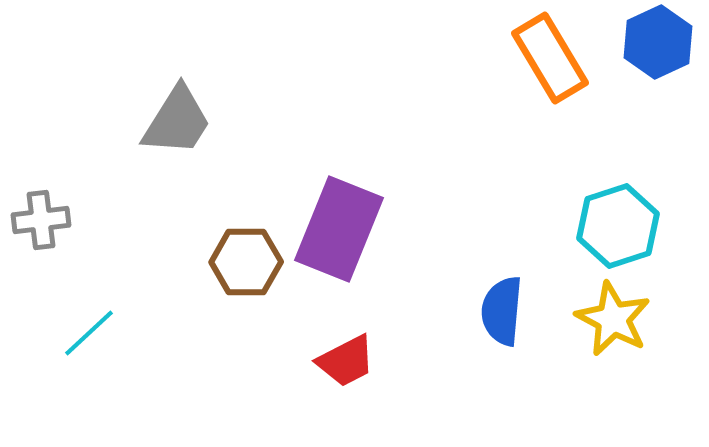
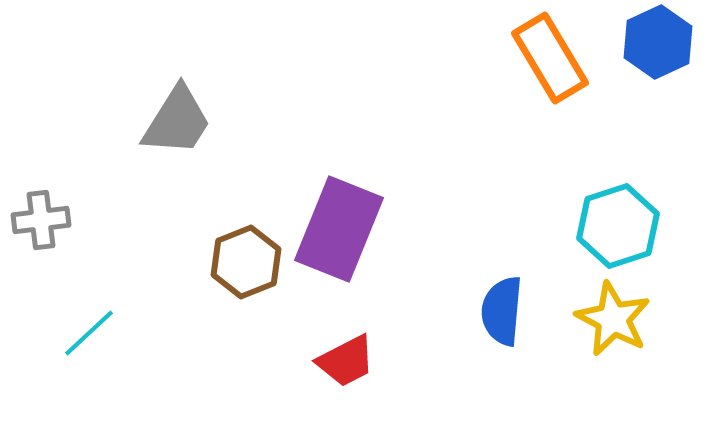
brown hexagon: rotated 22 degrees counterclockwise
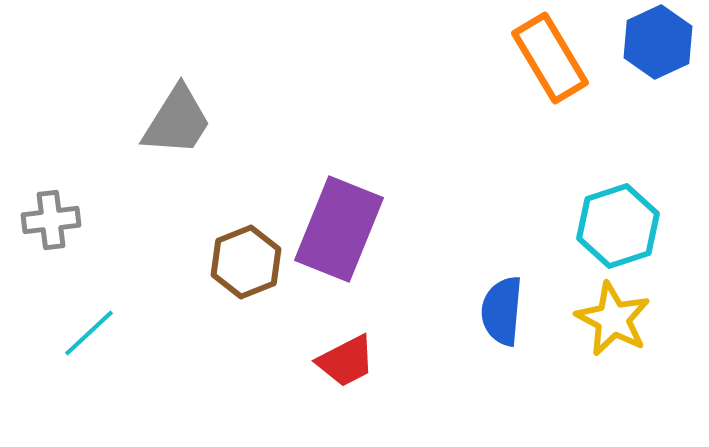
gray cross: moved 10 px right
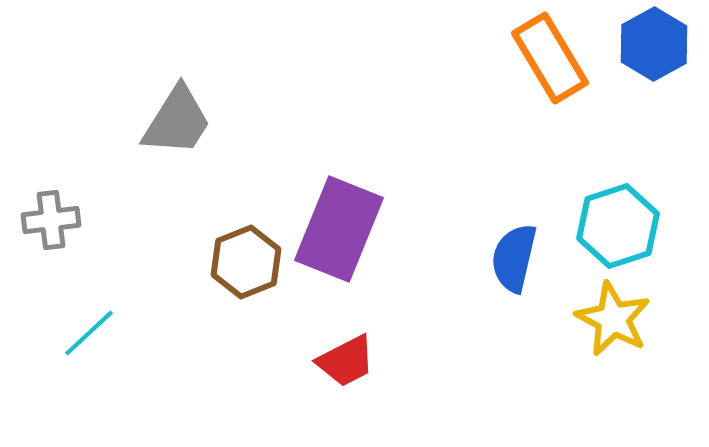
blue hexagon: moved 4 px left, 2 px down; rotated 4 degrees counterclockwise
blue semicircle: moved 12 px right, 53 px up; rotated 8 degrees clockwise
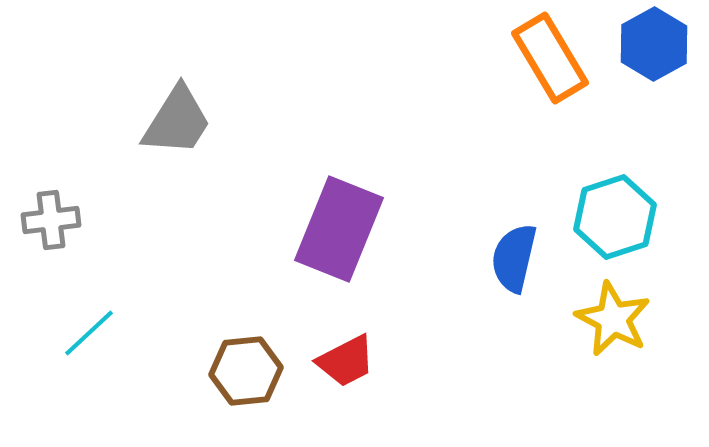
cyan hexagon: moved 3 px left, 9 px up
brown hexagon: moved 109 px down; rotated 16 degrees clockwise
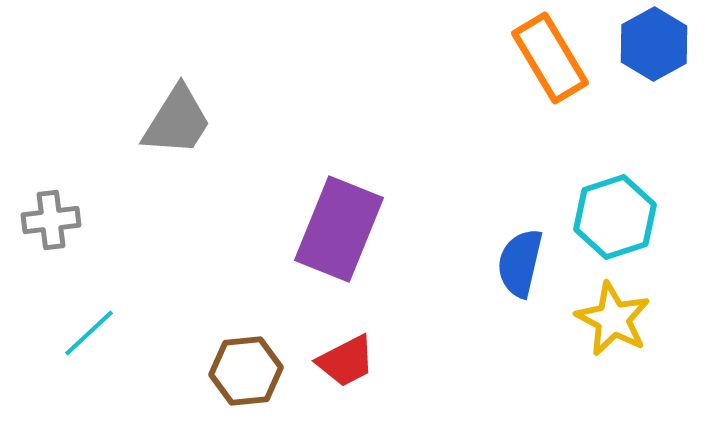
blue semicircle: moved 6 px right, 5 px down
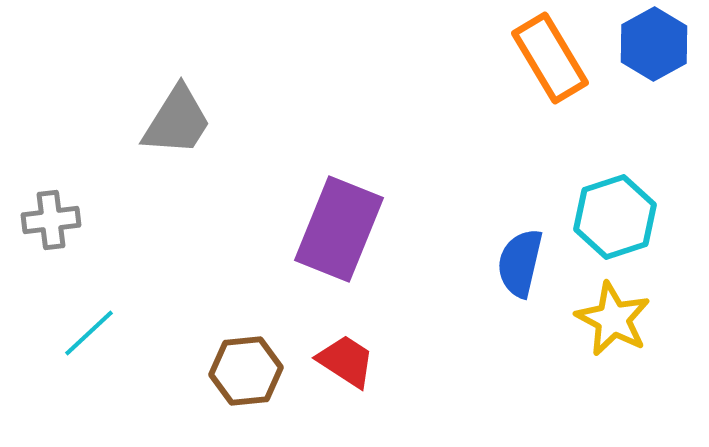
red trapezoid: rotated 120 degrees counterclockwise
